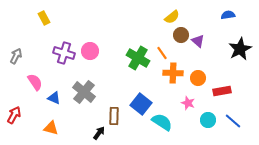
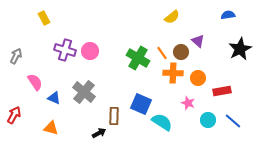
brown circle: moved 17 px down
purple cross: moved 1 px right, 3 px up
blue square: rotated 15 degrees counterclockwise
black arrow: rotated 24 degrees clockwise
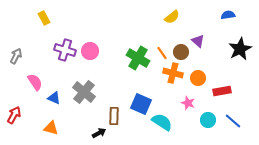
orange cross: rotated 12 degrees clockwise
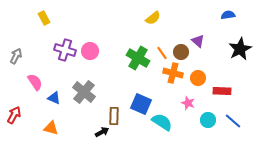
yellow semicircle: moved 19 px left, 1 px down
red rectangle: rotated 12 degrees clockwise
black arrow: moved 3 px right, 1 px up
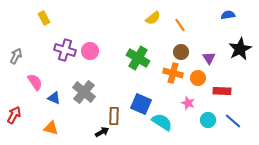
purple triangle: moved 11 px right, 17 px down; rotated 16 degrees clockwise
orange line: moved 18 px right, 28 px up
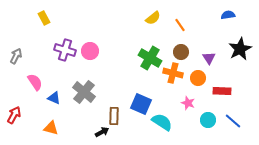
green cross: moved 12 px right
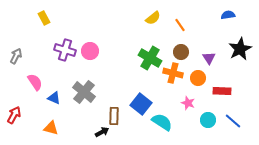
blue square: rotated 15 degrees clockwise
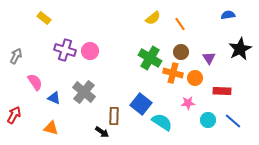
yellow rectangle: rotated 24 degrees counterclockwise
orange line: moved 1 px up
orange circle: moved 3 px left
pink star: rotated 24 degrees counterclockwise
black arrow: rotated 64 degrees clockwise
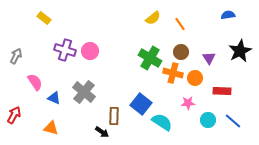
black star: moved 2 px down
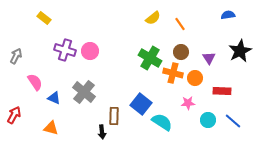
black arrow: rotated 48 degrees clockwise
